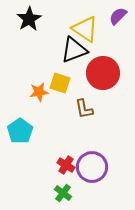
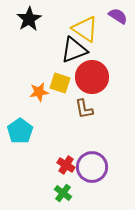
purple semicircle: rotated 78 degrees clockwise
red circle: moved 11 px left, 4 px down
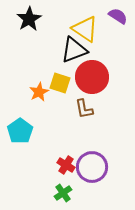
orange star: rotated 18 degrees counterclockwise
green cross: rotated 18 degrees clockwise
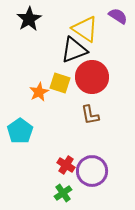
brown L-shape: moved 6 px right, 6 px down
purple circle: moved 4 px down
